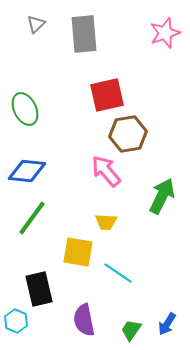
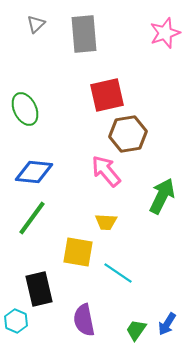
blue diamond: moved 7 px right, 1 px down
green trapezoid: moved 5 px right
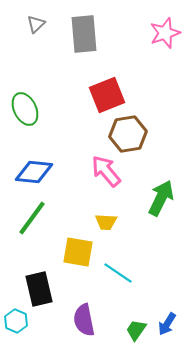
red square: rotated 9 degrees counterclockwise
green arrow: moved 1 px left, 2 px down
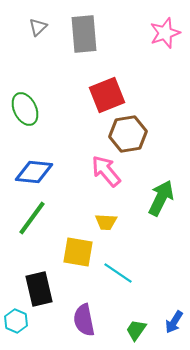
gray triangle: moved 2 px right, 3 px down
blue arrow: moved 7 px right, 2 px up
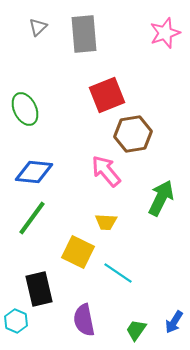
brown hexagon: moved 5 px right
yellow square: rotated 16 degrees clockwise
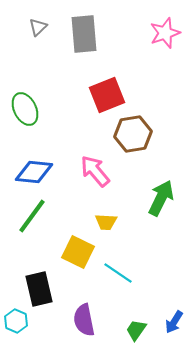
pink arrow: moved 11 px left
green line: moved 2 px up
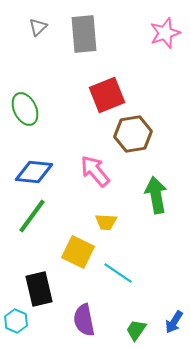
green arrow: moved 5 px left, 3 px up; rotated 36 degrees counterclockwise
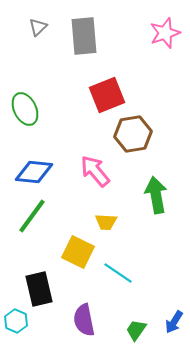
gray rectangle: moved 2 px down
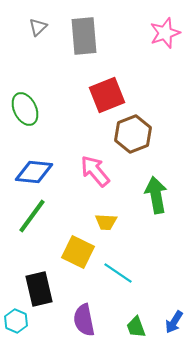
brown hexagon: rotated 12 degrees counterclockwise
green trapezoid: moved 3 px up; rotated 55 degrees counterclockwise
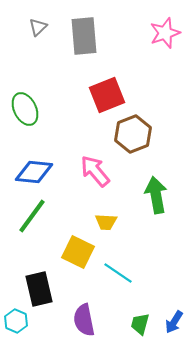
green trapezoid: moved 4 px right, 3 px up; rotated 35 degrees clockwise
